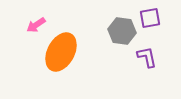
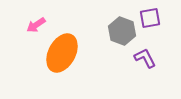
gray hexagon: rotated 12 degrees clockwise
orange ellipse: moved 1 px right, 1 px down
purple L-shape: moved 2 px left, 1 px down; rotated 15 degrees counterclockwise
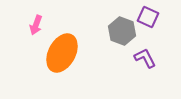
purple square: moved 2 px left, 1 px up; rotated 35 degrees clockwise
pink arrow: rotated 36 degrees counterclockwise
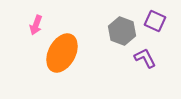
purple square: moved 7 px right, 4 px down
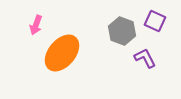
orange ellipse: rotated 12 degrees clockwise
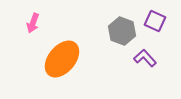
pink arrow: moved 3 px left, 2 px up
orange ellipse: moved 6 px down
purple L-shape: rotated 15 degrees counterclockwise
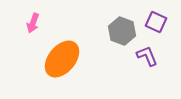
purple square: moved 1 px right, 1 px down
purple L-shape: moved 2 px right, 2 px up; rotated 20 degrees clockwise
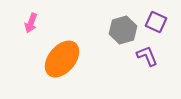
pink arrow: moved 2 px left
gray hexagon: moved 1 px right, 1 px up; rotated 24 degrees clockwise
